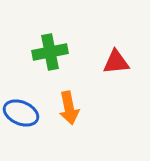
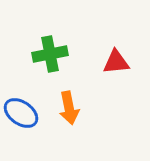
green cross: moved 2 px down
blue ellipse: rotated 12 degrees clockwise
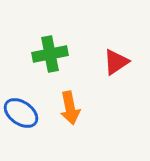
red triangle: rotated 28 degrees counterclockwise
orange arrow: moved 1 px right
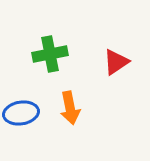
blue ellipse: rotated 44 degrees counterclockwise
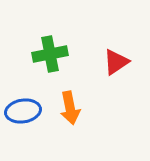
blue ellipse: moved 2 px right, 2 px up
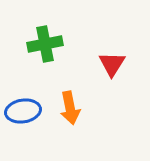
green cross: moved 5 px left, 10 px up
red triangle: moved 4 px left, 2 px down; rotated 24 degrees counterclockwise
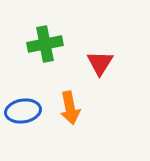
red triangle: moved 12 px left, 1 px up
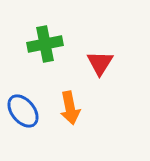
blue ellipse: rotated 60 degrees clockwise
